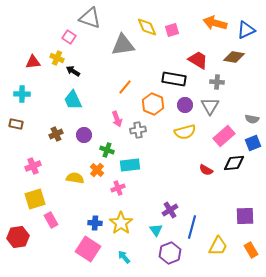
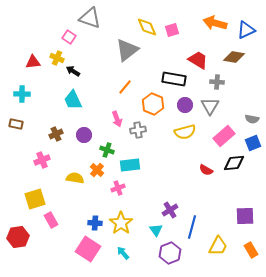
gray triangle at (123, 45): moved 4 px right, 5 px down; rotated 30 degrees counterclockwise
pink cross at (33, 166): moved 9 px right, 6 px up
cyan arrow at (124, 257): moved 1 px left, 4 px up
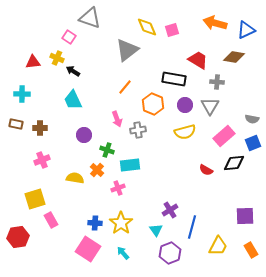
brown cross at (56, 134): moved 16 px left, 6 px up; rotated 24 degrees clockwise
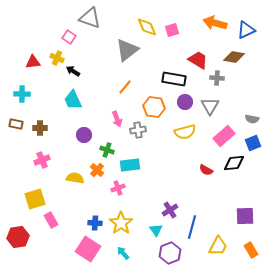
gray cross at (217, 82): moved 4 px up
orange hexagon at (153, 104): moved 1 px right, 3 px down; rotated 15 degrees counterclockwise
purple circle at (185, 105): moved 3 px up
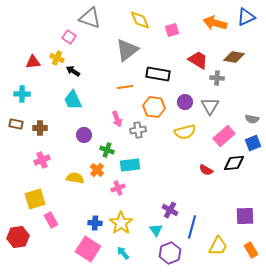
yellow diamond at (147, 27): moved 7 px left, 7 px up
blue triangle at (246, 30): moved 13 px up
black rectangle at (174, 79): moved 16 px left, 5 px up
orange line at (125, 87): rotated 42 degrees clockwise
purple cross at (170, 210): rotated 28 degrees counterclockwise
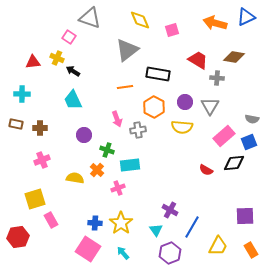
orange hexagon at (154, 107): rotated 20 degrees clockwise
yellow semicircle at (185, 132): moved 3 px left, 5 px up; rotated 20 degrees clockwise
blue square at (253, 143): moved 4 px left, 1 px up
blue line at (192, 227): rotated 15 degrees clockwise
